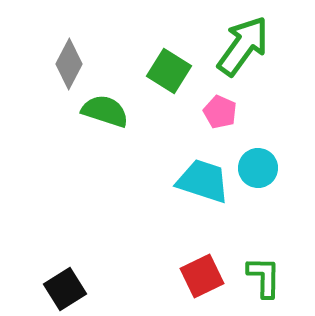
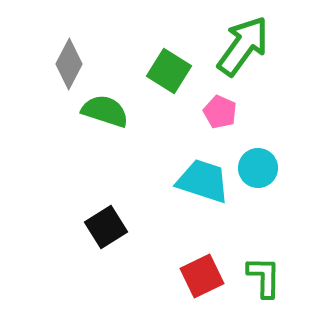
black square: moved 41 px right, 62 px up
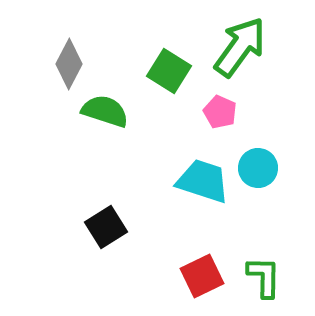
green arrow: moved 3 px left, 1 px down
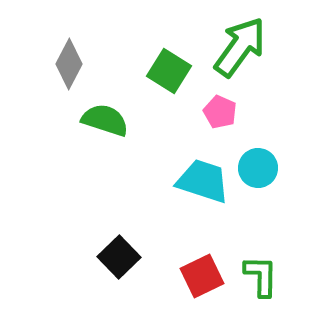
green semicircle: moved 9 px down
black square: moved 13 px right, 30 px down; rotated 12 degrees counterclockwise
green L-shape: moved 3 px left, 1 px up
